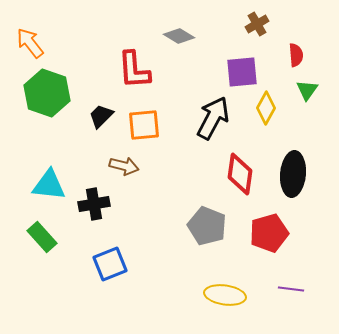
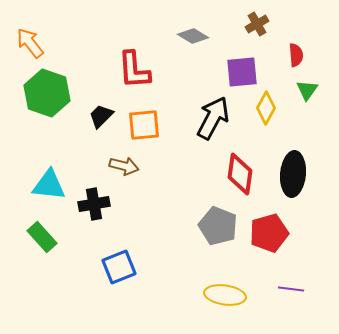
gray diamond: moved 14 px right
gray pentagon: moved 11 px right
blue square: moved 9 px right, 3 px down
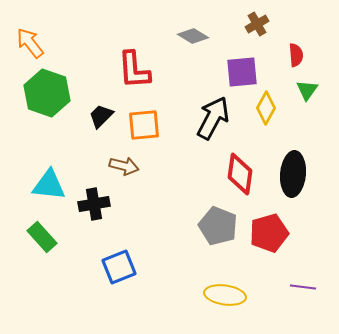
purple line: moved 12 px right, 2 px up
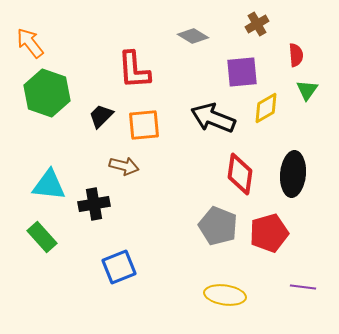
yellow diamond: rotated 32 degrees clockwise
black arrow: rotated 96 degrees counterclockwise
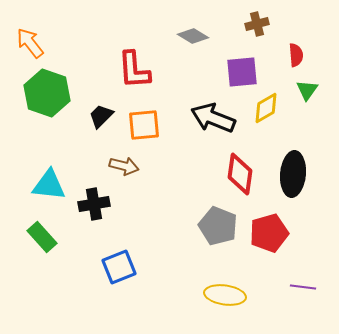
brown cross: rotated 15 degrees clockwise
